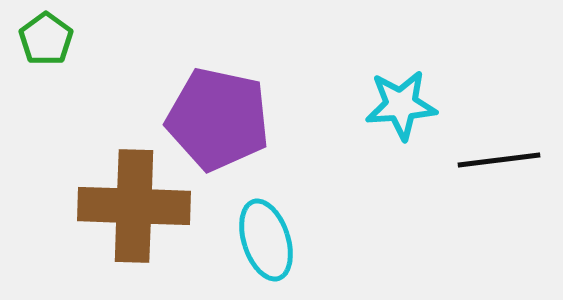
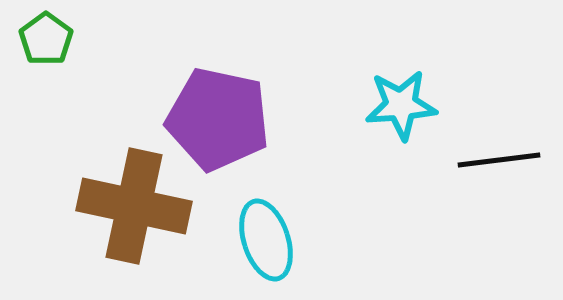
brown cross: rotated 10 degrees clockwise
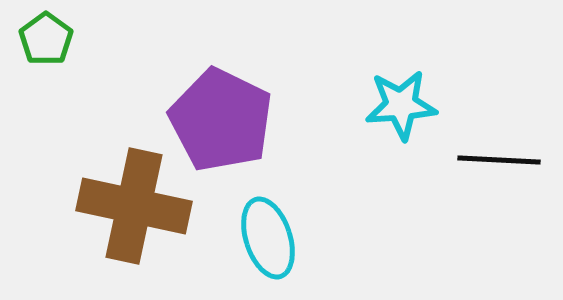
purple pentagon: moved 3 px right, 1 px down; rotated 14 degrees clockwise
black line: rotated 10 degrees clockwise
cyan ellipse: moved 2 px right, 2 px up
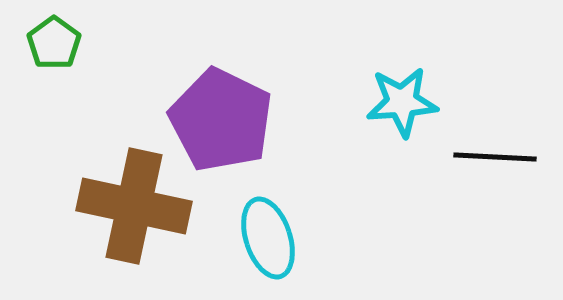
green pentagon: moved 8 px right, 4 px down
cyan star: moved 1 px right, 3 px up
black line: moved 4 px left, 3 px up
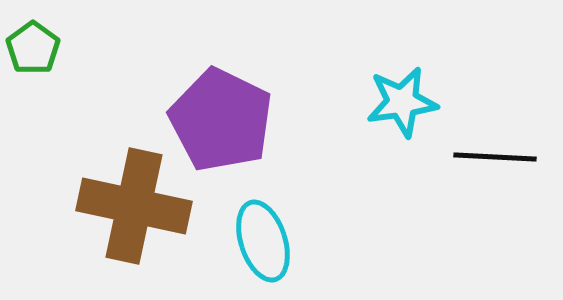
green pentagon: moved 21 px left, 5 px down
cyan star: rotated 4 degrees counterclockwise
cyan ellipse: moved 5 px left, 3 px down
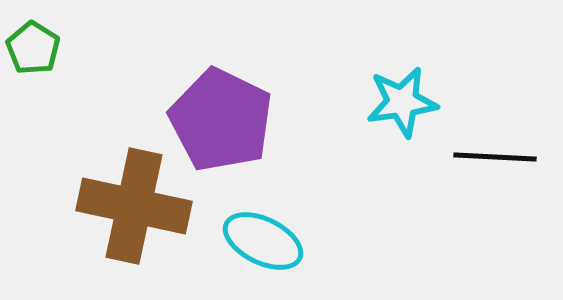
green pentagon: rotated 4 degrees counterclockwise
cyan ellipse: rotated 46 degrees counterclockwise
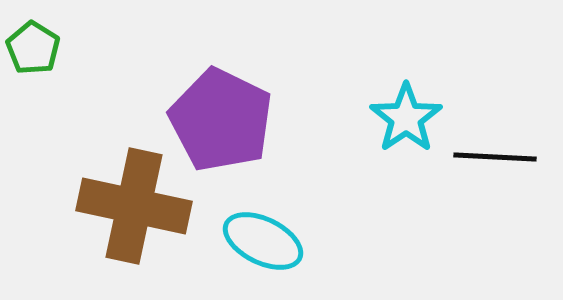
cyan star: moved 4 px right, 16 px down; rotated 26 degrees counterclockwise
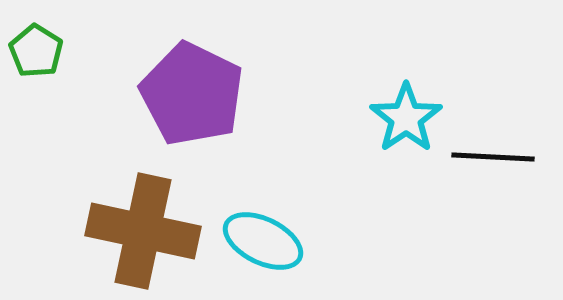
green pentagon: moved 3 px right, 3 px down
purple pentagon: moved 29 px left, 26 px up
black line: moved 2 px left
brown cross: moved 9 px right, 25 px down
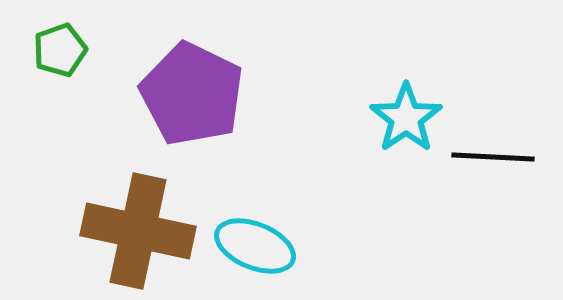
green pentagon: moved 24 px right, 1 px up; rotated 20 degrees clockwise
brown cross: moved 5 px left
cyan ellipse: moved 8 px left, 5 px down; rotated 4 degrees counterclockwise
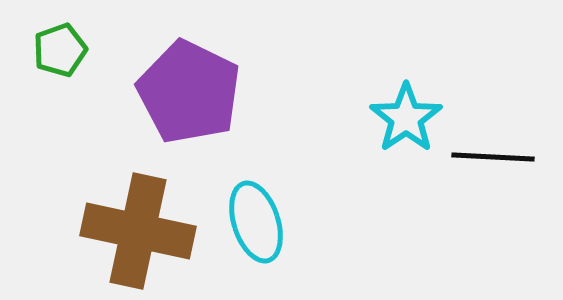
purple pentagon: moved 3 px left, 2 px up
cyan ellipse: moved 1 px right, 24 px up; rotated 50 degrees clockwise
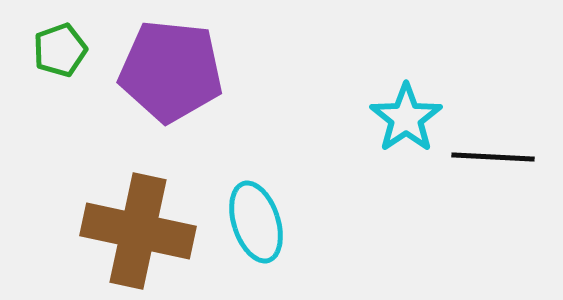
purple pentagon: moved 18 px left, 21 px up; rotated 20 degrees counterclockwise
